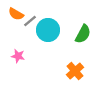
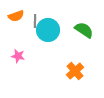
orange semicircle: moved 2 px down; rotated 49 degrees counterclockwise
gray line: moved 5 px right; rotated 48 degrees counterclockwise
green semicircle: moved 1 px right, 4 px up; rotated 84 degrees counterclockwise
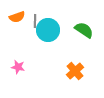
orange semicircle: moved 1 px right, 1 px down
pink star: moved 11 px down
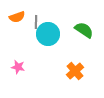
gray line: moved 1 px right, 1 px down
cyan circle: moved 4 px down
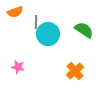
orange semicircle: moved 2 px left, 5 px up
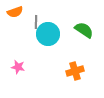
orange cross: rotated 24 degrees clockwise
